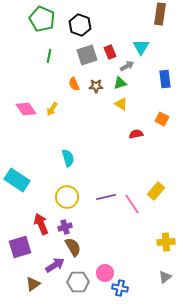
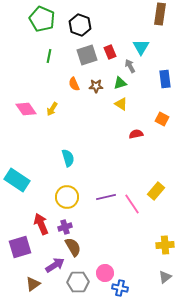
gray arrow: moved 3 px right; rotated 88 degrees counterclockwise
yellow cross: moved 1 px left, 3 px down
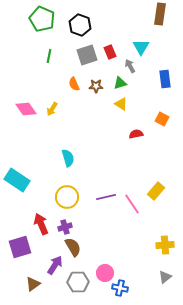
purple arrow: rotated 24 degrees counterclockwise
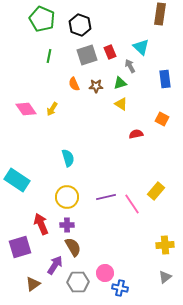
cyan triangle: rotated 18 degrees counterclockwise
purple cross: moved 2 px right, 2 px up; rotated 16 degrees clockwise
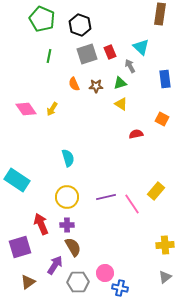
gray square: moved 1 px up
brown triangle: moved 5 px left, 2 px up
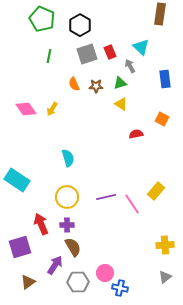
black hexagon: rotated 10 degrees clockwise
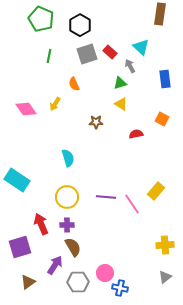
green pentagon: moved 1 px left
red rectangle: rotated 24 degrees counterclockwise
brown star: moved 36 px down
yellow arrow: moved 3 px right, 5 px up
purple line: rotated 18 degrees clockwise
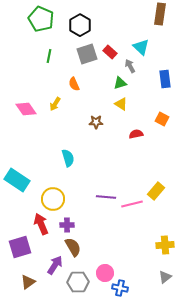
yellow circle: moved 14 px left, 2 px down
pink line: rotated 70 degrees counterclockwise
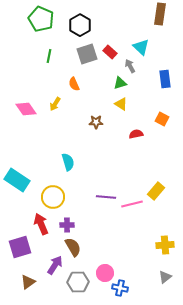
cyan semicircle: moved 4 px down
yellow circle: moved 2 px up
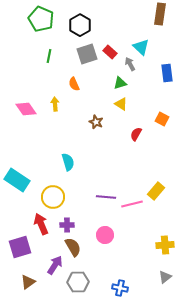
gray arrow: moved 2 px up
blue rectangle: moved 2 px right, 6 px up
yellow arrow: rotated 144 degrees clockwise
brown star: rotated 24 degrees clockwise
red semicircle: rotated 48 degrees counterclockwise
pink circle: moved 38 px up
